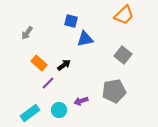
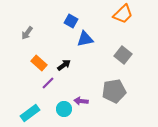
orange trapezoid: moved 1 px left, 1 px up
blue square: rotated 16 degrees clockwise
purple arrow: rotated 24 degrees clockwise
cyan circle: moved 5 px right, 1 px up
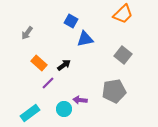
purple arrow: moved 1 px left, 1 px up
